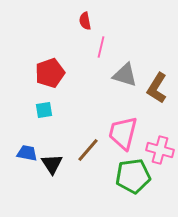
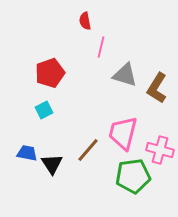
cyan square: rotated 18 degrees counterclockwise
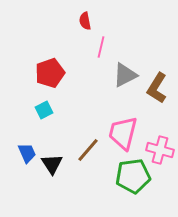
gray triangle: rotated 44 degrees counterclockwise
blue trapezoid: rotated 55 degrees clockwise
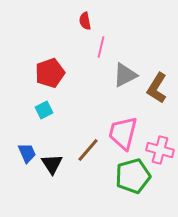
green pentagon: rotated 8 degrees counterclockwise
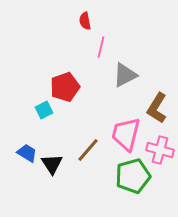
red pentagon: moved 15 px right, 14 px down
brown L-shape: moved 20 px down
pink trapezoid: moved 3 px right, 1 px down
blue trapezoid: rotated 35 degrees counterclockwise
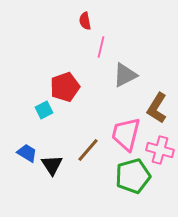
black triangle: moved 1 px down
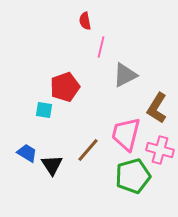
cyan square: rotated 36 degrees clockwise
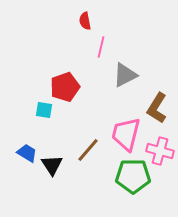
pink cross: moved 1 px down
green pentagon: rotated 16 degrees clockwise
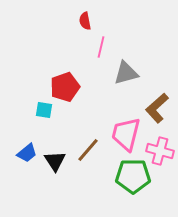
gray triangle: moved 1 px right, 2 px up; rotated 12 degrees clockwise
brown L-shape: rotated 16 degrees clockwise
blue trapezoid: rotated 110 degrees clockwise
black triangle: moved 3 px right, 4 px up
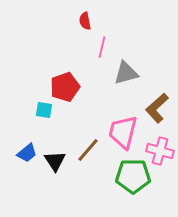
pink line: moved 1 px right
pink trapezoid: moved 3 px left, 2 px up
